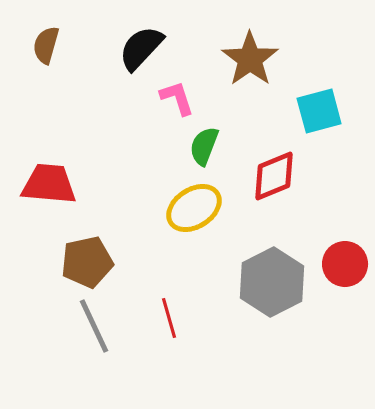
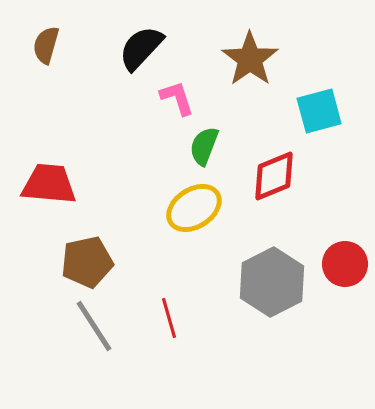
gray line: rotated 8 degrees counterclockwise
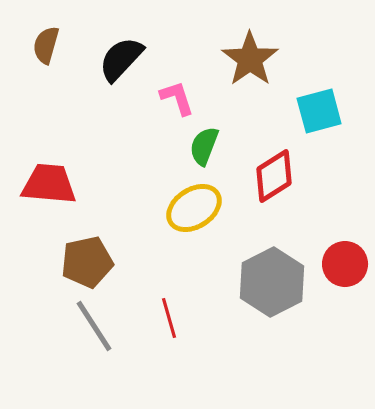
black semicircle: moved 20 px left, 11 px down
red diamond: rotated 10 degrees counterclockwise
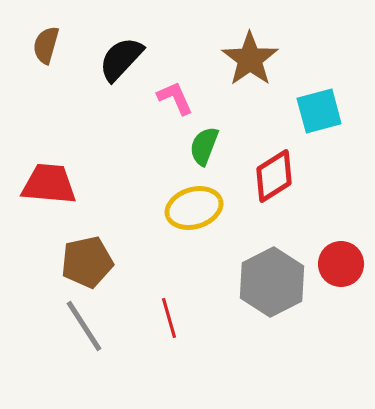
pink L-shape: moved 2 px left; rotated 6 degrees counterclockwise
yellow ellipse: rotated 16 degrees clockwise
red circle: moved 4 px left
gray line: moved 10 px left
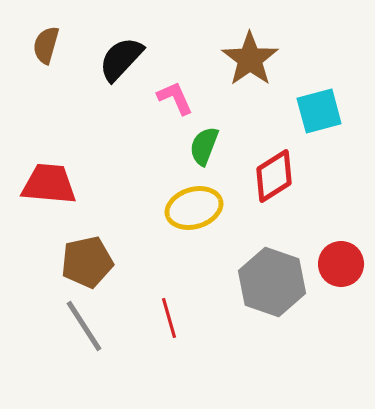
gray hexagon: rotated 14 degrees counterclockwise
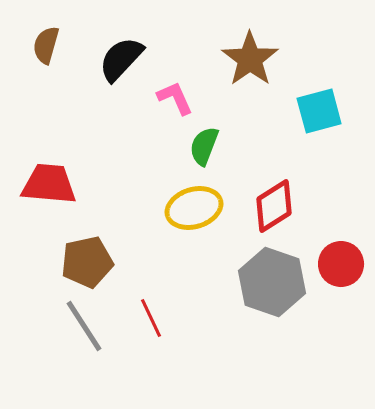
red diamond: moved 30 px down
red line: moved 18 px left; rotated 9 degrees counterclockwise
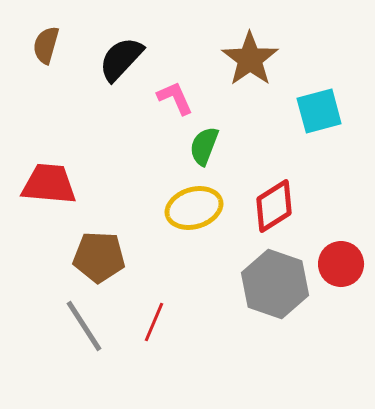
brown pentagon: moved 12 px right, 5 px up; rotated 15 degrees clockwise
gray hexagon: moved 3 px right, 2 px down
red line: moved 3 px right, 4 px down; rotated 48 degrees clockwise
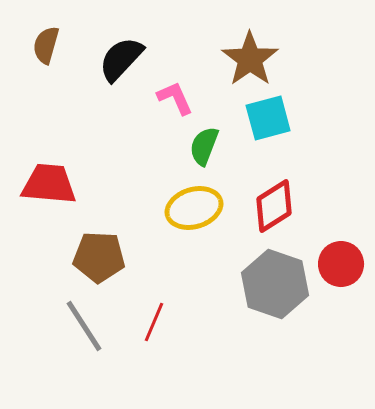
cyan square: moved 51 px left, 7 px down
